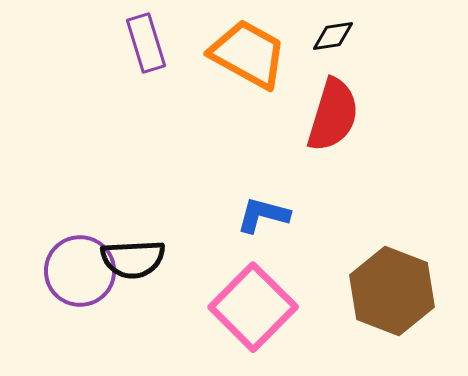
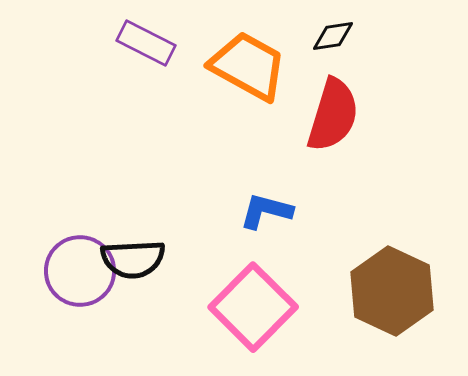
purple rectangle: rotated 46 degrees counterclockwise
orange trapezoid: moved 12 px down
blue L-shape: moved 3 px right, 4 px up
brown hexagon: rotated 4 degrees clockwise
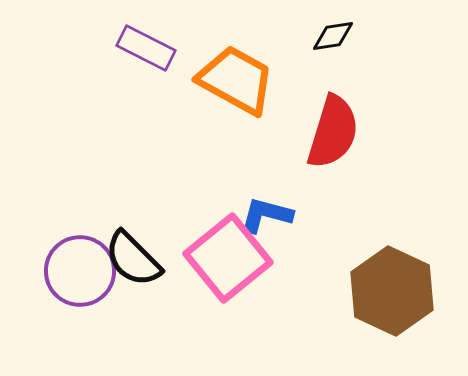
purple rectangle: moved 5 px down
orange trapezoid: moved 12 px left, 14 px down
red semicircle: moved 17 px down
blue L-shape: moved 4 px down
black semicircle: rotated 48 degrees clockwise
pink square: moved 25 px left, 49 px up; rotated 6 degrees clockwise
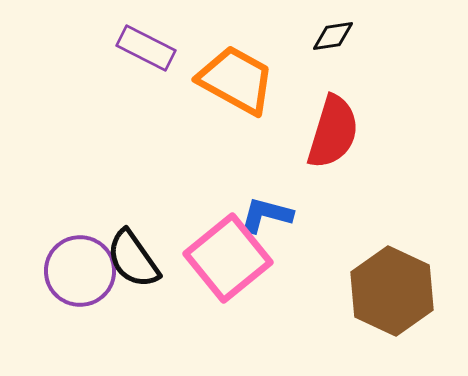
black semicircle: rotated 10 degrees clockwise
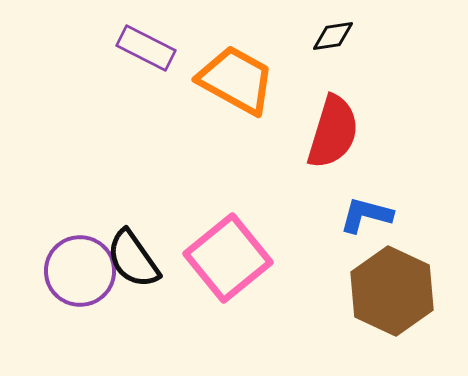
blue L-shape: moved 100 px right
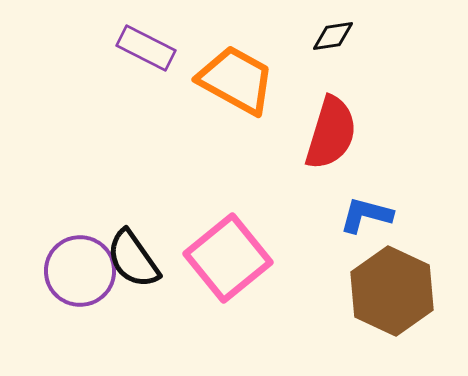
red semicircle: moved 2 px left, 1 px down
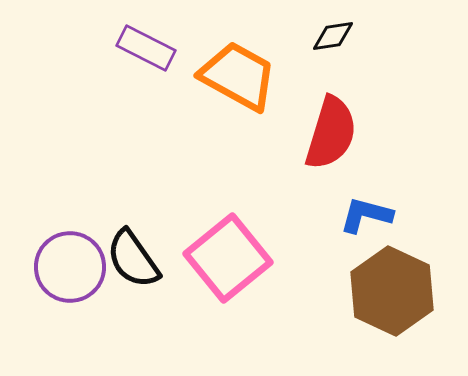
orange trapezoid: moved 2 px right, 4 px up
purple circle: moved 10 px left, 4 px up
